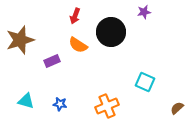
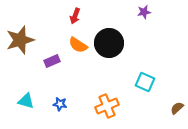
black circle: moved 2 px left, 11 px down
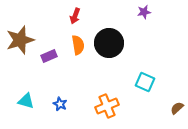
orange semicircle: rotated 132 degrees counterclockwise
purple rectangle: moved 3 px left, 5 px up
blue star: rotated 16 degrees clockwise
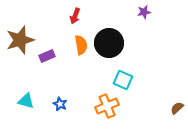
orange semicircle: moved 3 px right
purple rectangle: moved 2 px left
cyan square: moved 22 px left, 2 px up
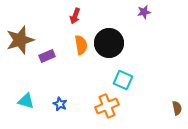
brown semicircle: rotated 120 degrees clockwise
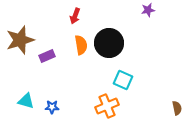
purple star: moved 4 px right, 2 px up
blue star: moved 8 px left, 3 px down; rotated 24 degrees counterclockwise
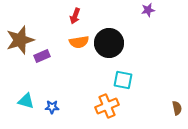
orange semicircle: moved 2 px left, 3 px up; rotated 90 degrees clockwise
purple rectangle: moved 5 px left
cyan square: rotated 12 degrees counterclockwise
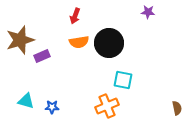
purple star: moved 2 px down; rotated 16 degrees clockwise
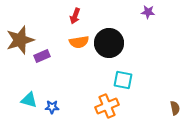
cyan triangle: moved 3 px right, 1 px up
brown semicircle: moved 2 px left
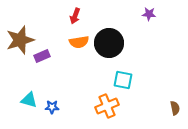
purple star: moved 1 px right, 2 px down
